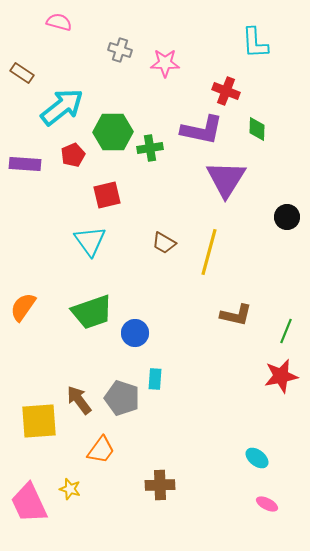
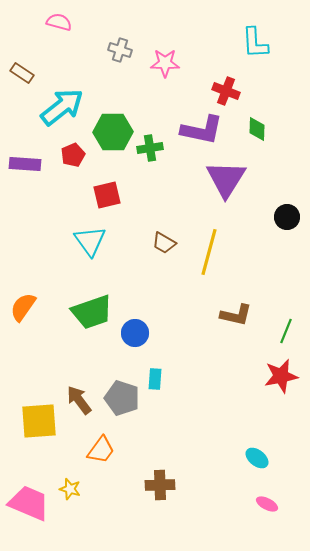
pink trapezoid: rotated 138 degrees clockwise
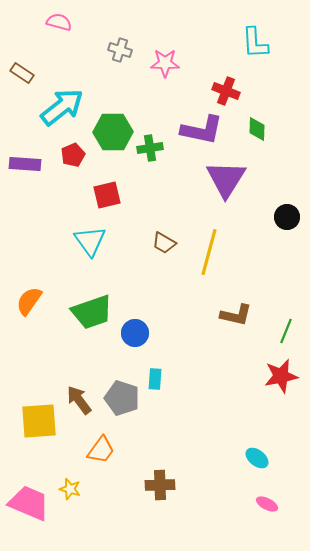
orange semicircle: moved 6 px right, 6 px up
